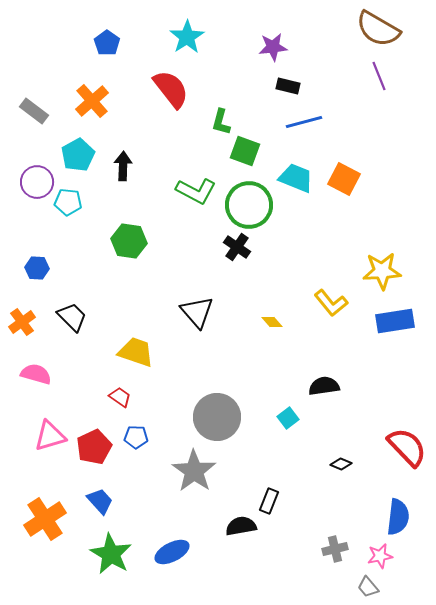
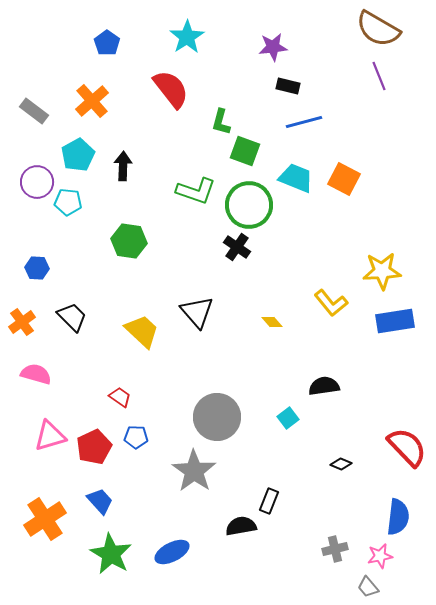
green L-shape at (196, 191): rotated 9 degrees counterclockwise
yellow trapezoid at (136, 352): moved 6 px right, 21 px up; rotated 24 degrees clockwise
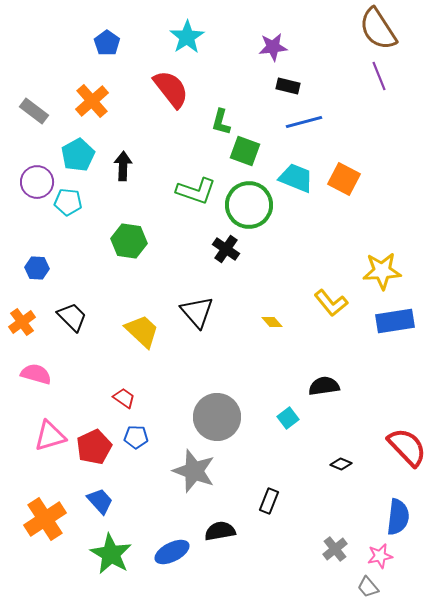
brown semicircle at (378, 29): rotated 27 degrees clockwise
black cross at (237, 247): moved 11 px left, 2 px down
red trapezoid at (120, 397): moved 4 px right, 1 px down
gray star at (194, 471): rotated 15 degrees counterclockwise
black semicircle at (241, 526): moved 21 px left, 5 px down
gray cross at (335, 549): rotated 25 degrees counterclockwise
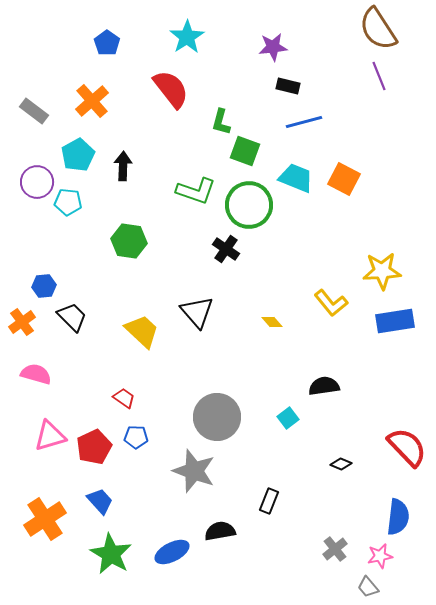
blue hexagon at (37, 268): moved 7 px right, 18 px down; rotated 10 degrees counterclockwise
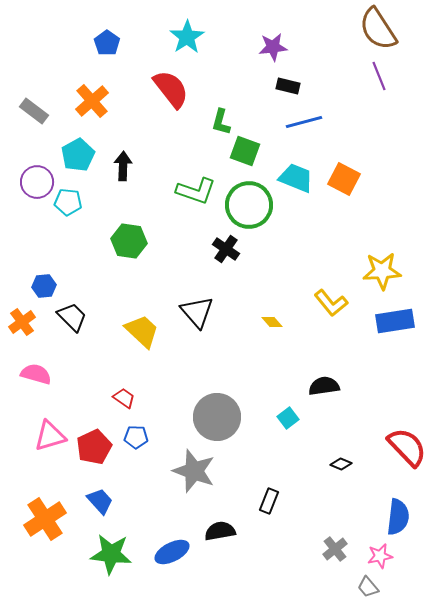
green star at (111, 554): rotated 24 degrees counterclockwise
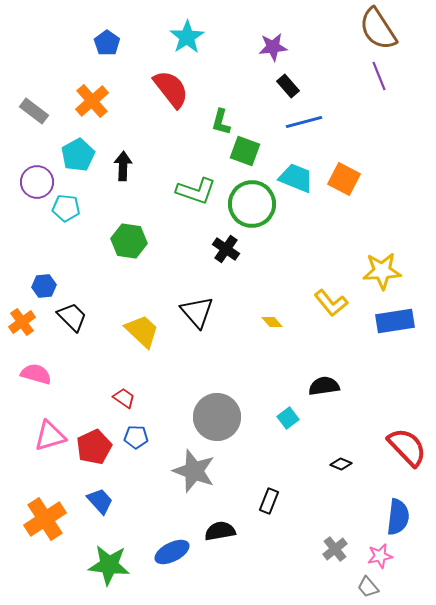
black rectangle at (288, 86): rotated 35 degrees clockwise
cyan pentagon at (68, 202): moved 2 px left, 6 px down
green circle at (249, 205): moved 3 px right, 1 px up
green star at (111, 554): moved 2 px left, 11 px down
